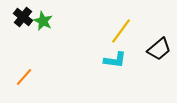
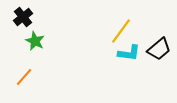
black cross: rotated 12 degrees clockwise
green star: moved 8 px left, 20 px down
cyan L-shape: moved 14 px right, 7 px up
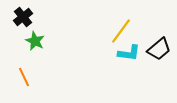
orange line: rotated 66 degrees counterclockwise
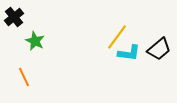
black cross: moved 9 px left
yellow line: moved 4 px left, 6 px down
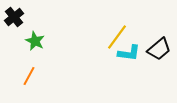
orange line: moved 5 px right, 1 px up; rotated 54 degrees clockwise
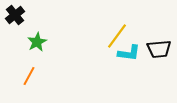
black cross: moved 1 px right, 2 px up
yellow line: moved 1 px up
green star: moved 2 px right, 1 px down; rotated 18 degrees clockwise
black trapezoid: rotated 35 degrees clockwise
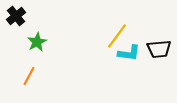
black cross: moved 1 px right, 1 px down
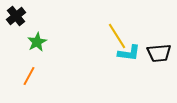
yellow line: rotated 68 degrees counterclockwise
black trapezoid: moved 4 px down
